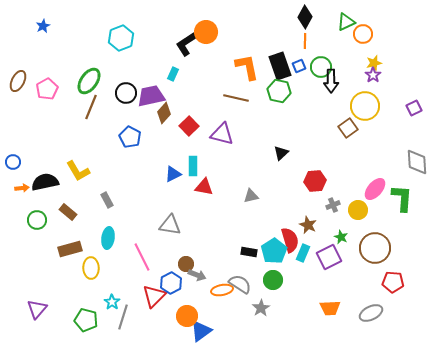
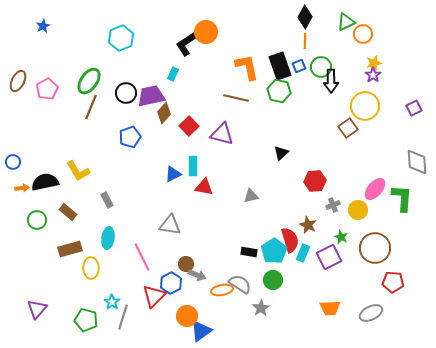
blue pentagon at (130, 137): rotated 25 degrees clockwise
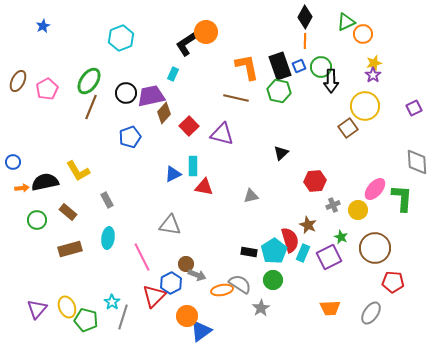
yellow ellipse at (91, 268): moved 24 px left, 39 px down; rotated 20 degrees counterclockwise
gray ellipse at (371, 313): rotated 30 degrees counterclockwise
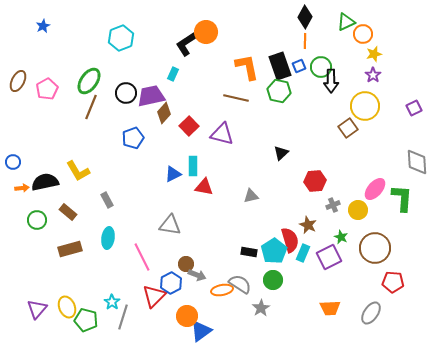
yellow star at (374, 63): moved 9 px up
blue pentagon at (130, 137): moved 3 px right, 1 px down
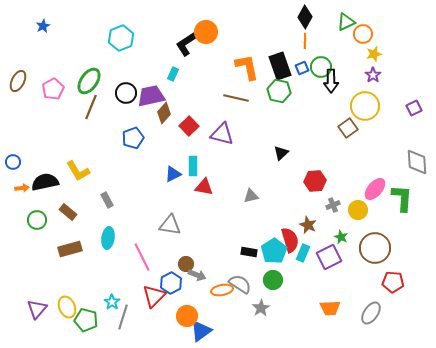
blue square at (299, 66): moved 3 px right, 2 px down
pink pentagon at (47, 89): moved 6 px right
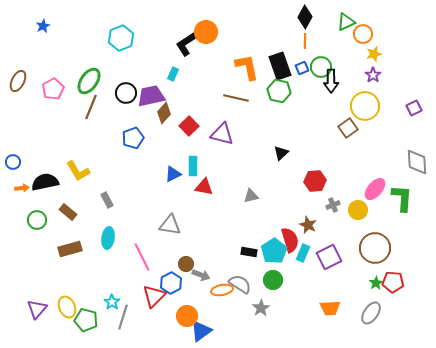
green star at (341, 237): moved 35 px right, 46 px down; rotated 16 degrees clockwise
gray arrow at (197, 275): moved 4 px right
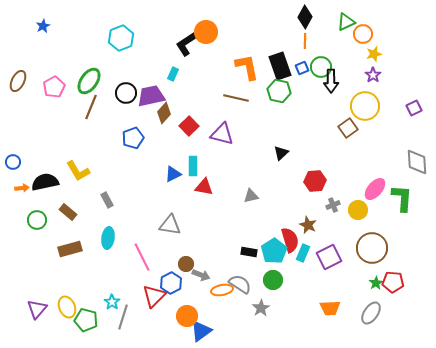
pink pentagon at (53, 89): moved 1 px right, 2 px up
brown circle at (375, 248): moved 3 px left
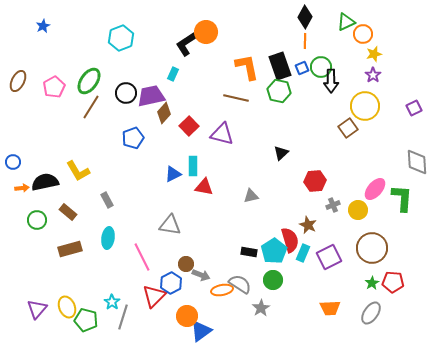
brown line at (91, 107): rotated 10 degrees clockwise
green star at (376, 283): moved 4 px left
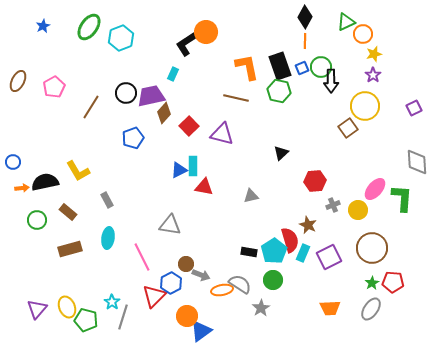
green ellipse at (89, 81): moved 54 px up
blue triangle at (173, 174): moved 6 px right, 4 px up
gray ellipse at (371, 313): moved 4 px up
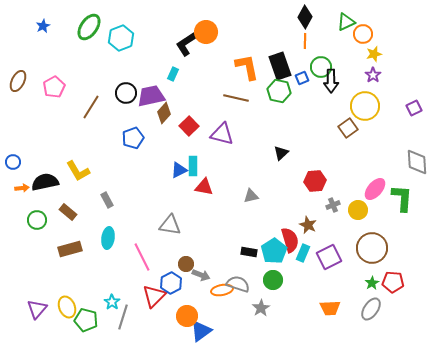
blue square at (302, 68): moved 10 px down
gray semicircle at (240, 284): moved 2 px left; rotated 15 degrees counterclockwise
